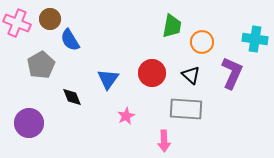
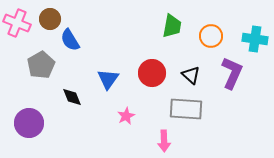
orange circle: moved 9 px right, 6 px up
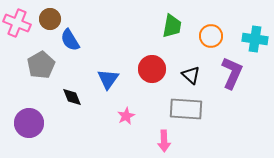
red circle: moved 4 px up
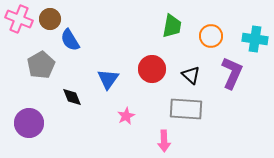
pink cross: moved 2 px right, 4 px up
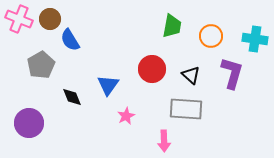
purple L-shape: rotated 8 degrees counterclockwise
blue triangle: moved 6 px down
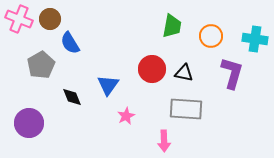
blue semicircle: moved 3 px down
black triangle: moved 7 px left, 2 px up; rotated 30 degrees counterclockwise
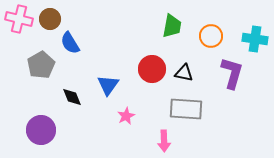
pink cross: rotated 8 degrees counterclockwise
purple circle: moved 12 px right, 7 px down
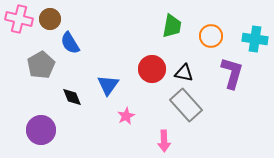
gray rectangle: moved 4 px up; rotated 44 degrees clockwise
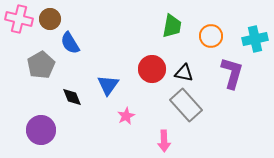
cyan cross: rotated 20 degrees counterclockwise
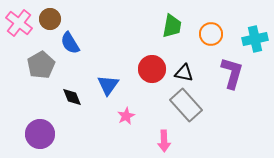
pink cross: moved 4 px down; rotated 24 degrees clockwise
orange circle: moved 2 px up
purple circle: moved 1 px left, 4 px down
